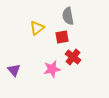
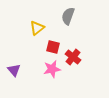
gray semicircle: rotated 30 degrees clockwise
red square: moved 9 px left, 10 px down; rotated 24 degrees clockwise
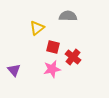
gray semicircle: rotated 72 degrees clockwise
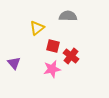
red square: moved 1 px up
red cross: moved 2 px left, 1 px up
purple triangle: moved 7 px up
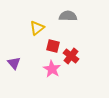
pink star: rotated 30 degrees counterclockwise
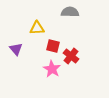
gray semicircle: moved 2 px right, 4 px up
yellow triangle: rotated 35 degrees clockwise
purple triangle: moved 2 px right, 14 px up
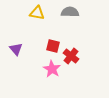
yellow triangle: moved 15 px up; rotated 14 degrees clockwise
